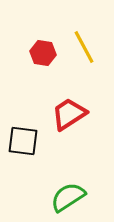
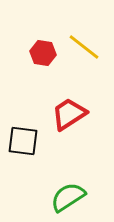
yellow line: rotated 24 degrees counterclockwise
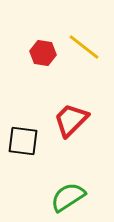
red trapezoid: moved 2 px right, 6 px down; rotated 12 degrees counterclockwise
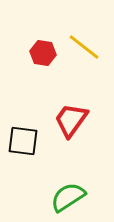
red trapezoid: rotated 9 degrees counterclockwise
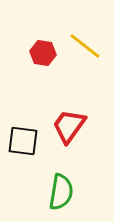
yellow line: moved 1 px right, 1 px up
red trapezoid: moved 2 px left, 6 px down
green semicircle: moved 7 px left, 5 px up; rotated 132 degrees clockwise
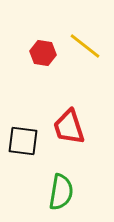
red trapezoid: moved 1 px down; rotated 54 degrees counterclockwise
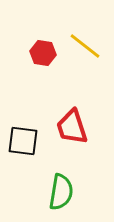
red trapezoid: moved 3 px right
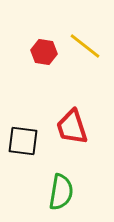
red hexagon: moved 1 px right, 1 px up
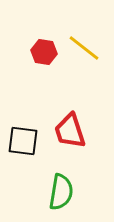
yellow line: moved 1 px left, 2 px down
red trapezoid: moved 2 px left, 4 px down
